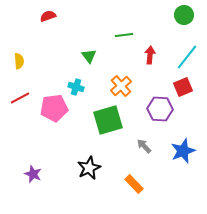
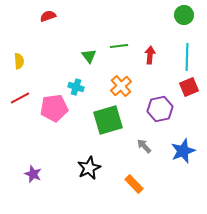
green line: moved 5 px left, 11 px down
cyan line: rotated 36 degrees counterclockwise
red square: moved 6 px right
purple hexagon: rotated 15 degrees counterclockwise
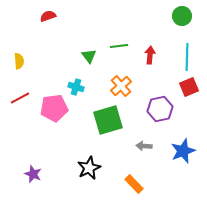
green circle: moved 2 px left, 1 px down
gray arrow: rotated 42 degrees counterclockwise
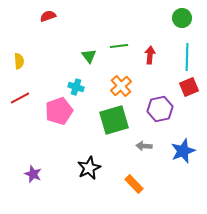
green circle: moved 2 px down
pink pentagon: moved 5 px right, 3 px down; rotated 12 degrees counterclockwise
green square: moved 6 px right
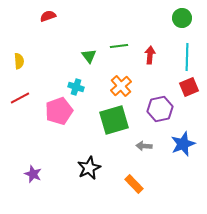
blue star: moved 7 px up
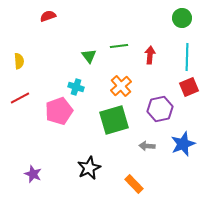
gray arrow: moved 3 px right
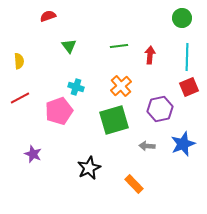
green triangle: moved 20 px left, 10 px up
purple star: moved 20 px up
